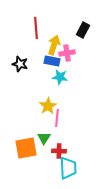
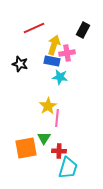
red line: moved 2 px left; rotated 70 degrees clockwise
cyan trapezoid: rotated 20 degrees clockwise
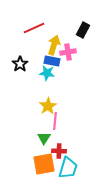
pink cross: moved 1 px right, 1 px up
black star: rotated 21 degrees clockwise
cyan star: moved 13 px left, 4 px up
pink line: moved 2 px left, 3 px down
orange square: moved 18 px right, 16 px down
